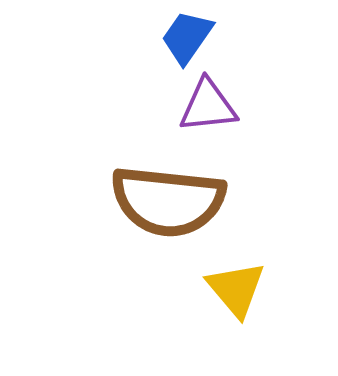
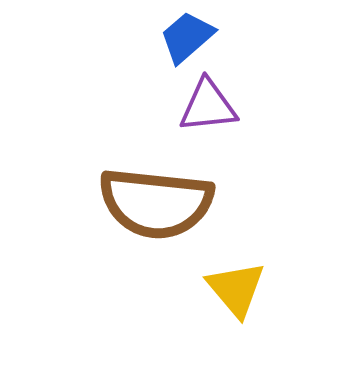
blue trapezoid: rotated 14 degrees clockwise
brown semicircle: moved 12 px left, 2 px down
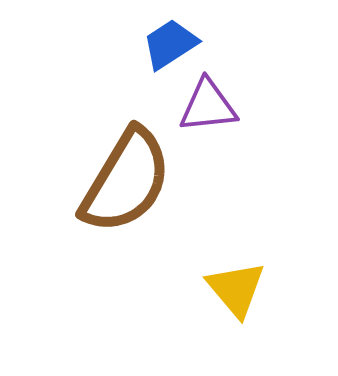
blue trapezoid: moved 17 px left, 7 px down; rotated 8 degrees clockwise
brown semicircle: moved 30 px left, 22 px up; rotated 65 degrees counterclockwise
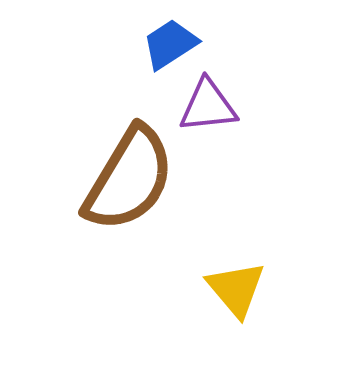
brown semicircle: moved 3 px right, 2 px up
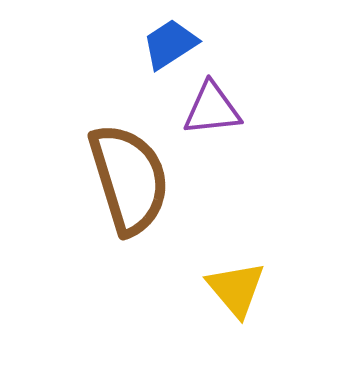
purple triangle: moved 4 px right, 3 px down
brown semicircle: rotated 48 degrees counterclockwise
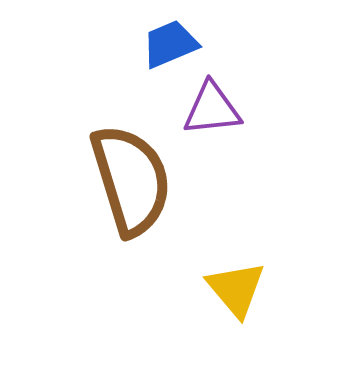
blue trapezoid: rotated 10 degrees clockwise
brown semicircle: moved 2 px right, 1 px down
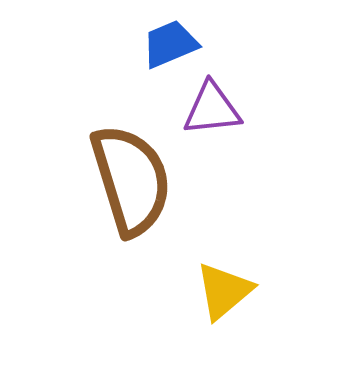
yellow triangle: moved 12 px left, 2 px down; rotated 30 degrees clockwise
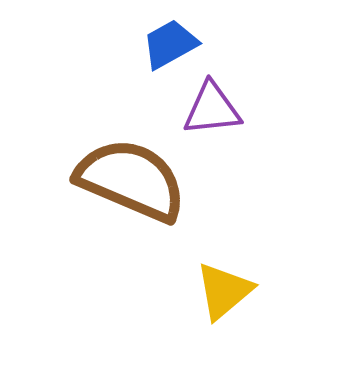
blue trapezoid: rotated 6 degrees counterclockwise
brown semicircle: rotated 50 degrees counterclockwise
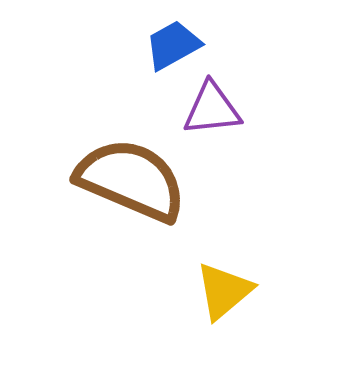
blue trapezoid: moved 3 px right, 1 px down
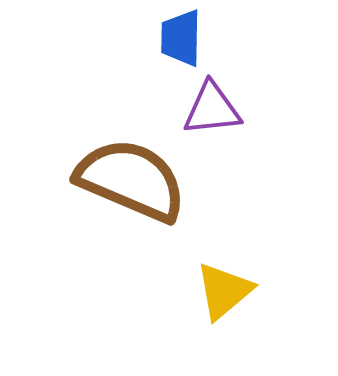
blue trapezoid: moved 8 px right, 7 px up; rotated 60 degrees counterclockwise
